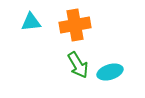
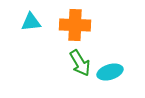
orange cross: rotated 12 degrees clockwise
green arrow: moved 2 px right, 2 px up
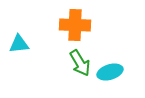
cyan triangle: moved 12 px left, 22 px down
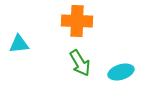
orange cross: moved 2 px right, 4 px up
cyan ellipse: moved 11 px right
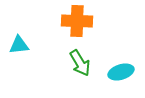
cyan triangle: moved 1 px down
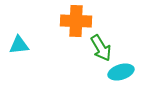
orange cross: moved 1 px left
green arrow: moved 21 px right, 15 px up
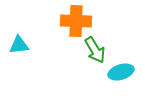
green arrow: moved 6 px left, 2 px down
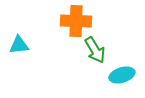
cyan ellipse: moved 1 px right, 3 px down
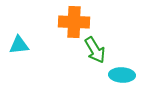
orange cross: moved 2 px left, 1 px down
cyan ellipse: rotated 20 degrees clockwise
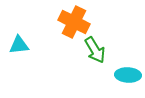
orange cross: rotated 24 degrees clockwise
cyan ellipse: moved 6 px right
